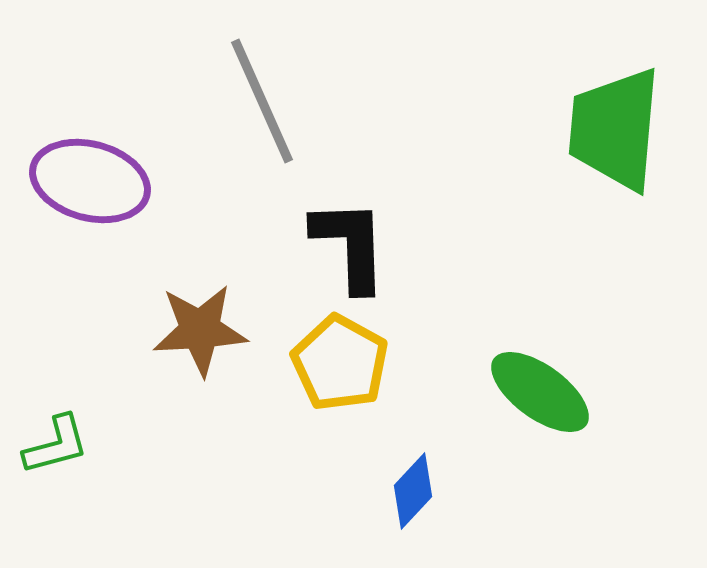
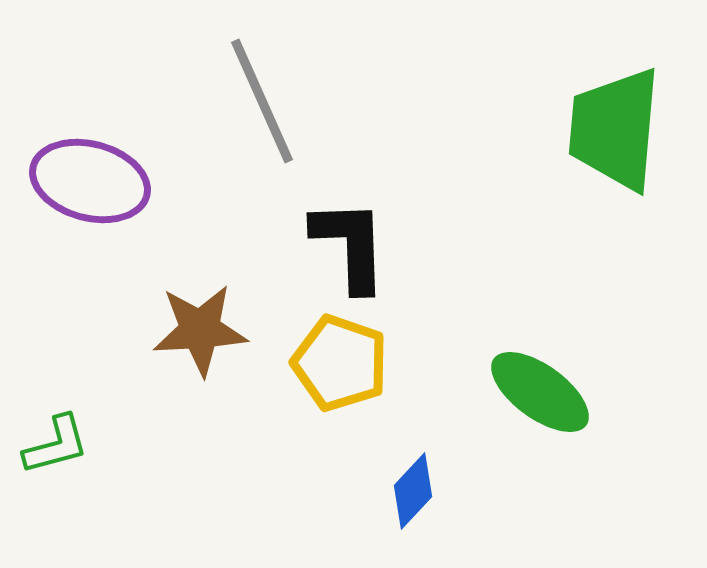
yellow pentagon: rotated 10 degrees counterclockwise
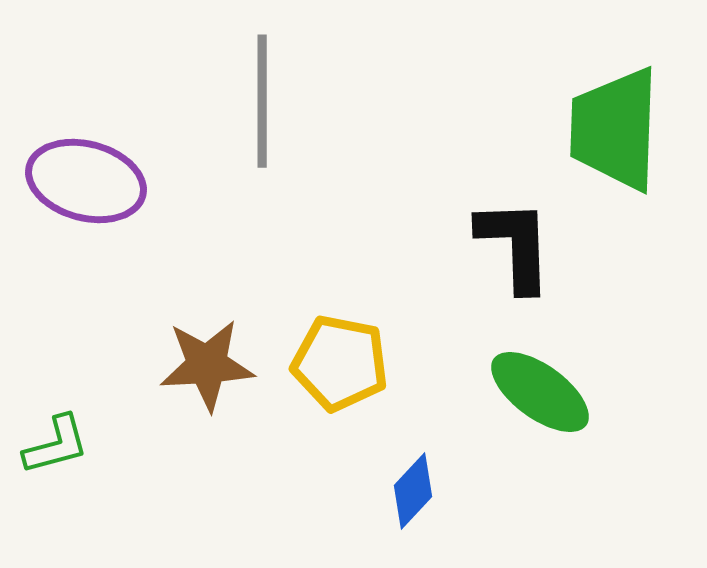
gray line: rotated 24 degrees clockwise
green trapezoid: rotated 3 degrees counterclockwise
purple ellipse: moved 4 px left
black L-shape: moved 165 px right
brown star: moved 7 px right, 35 px down
yellow pentagon: rotated 8 degrees counterclockwise
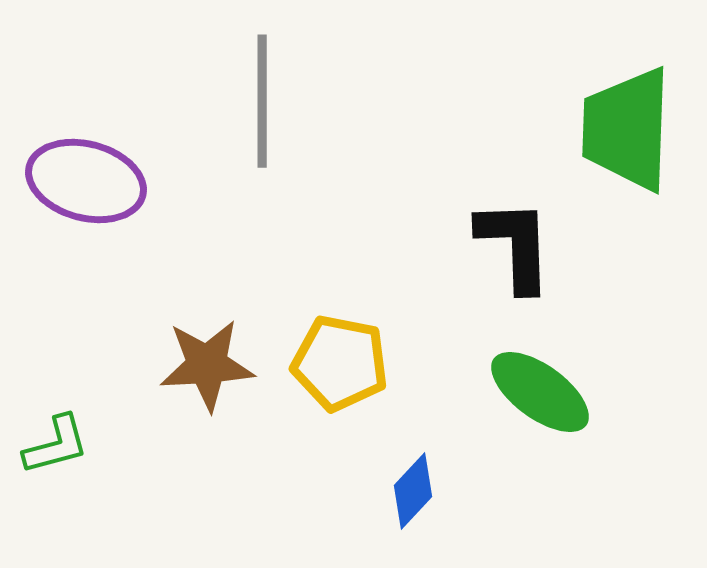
green trapezoid: moved 12 px right
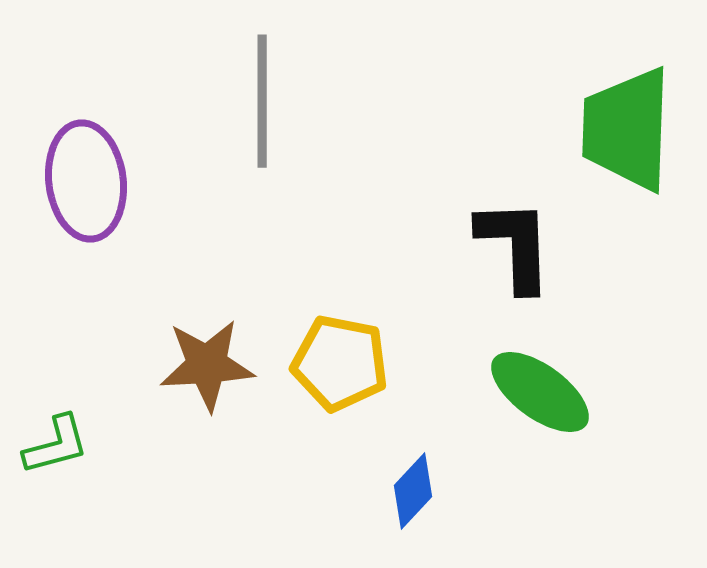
purple ellipse: rotated 68 degrees clockwise
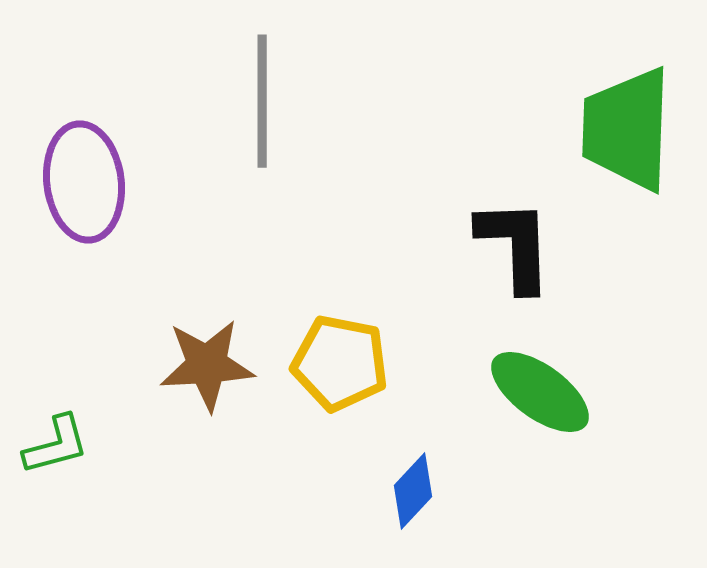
purple ellipse: moved 2 px left, 1 px down
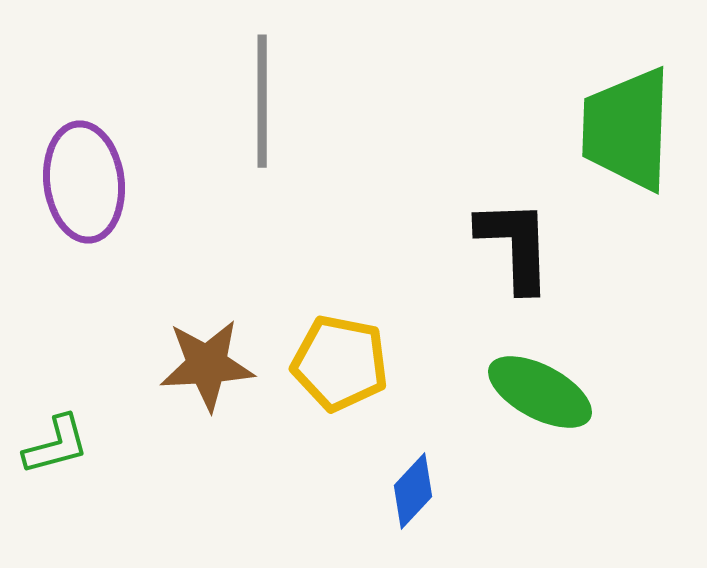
green ellipse: rotated 8 degrees counterclockwise
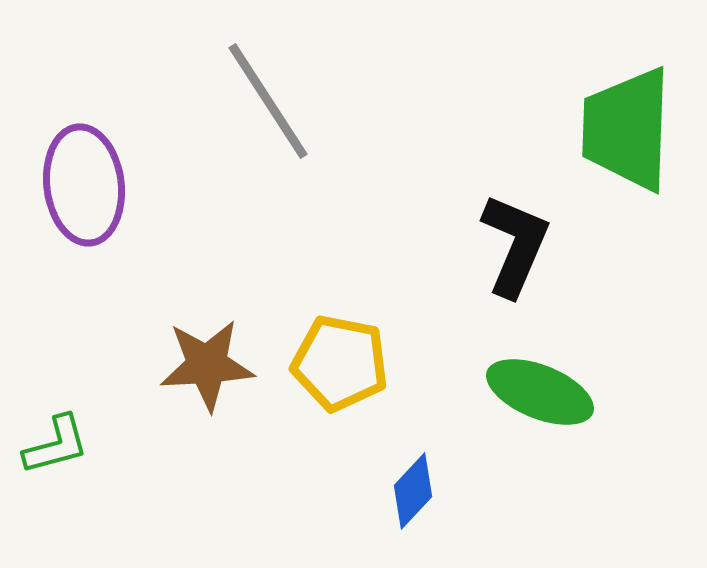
gray line: moved 6 px right; rotated 33 degrees counterclockwise
purple ellipse: moved 3 px down
black L-shape: rotated 25 degrees clockwise
green ellipse: rotated 6 degrees counterclockwise
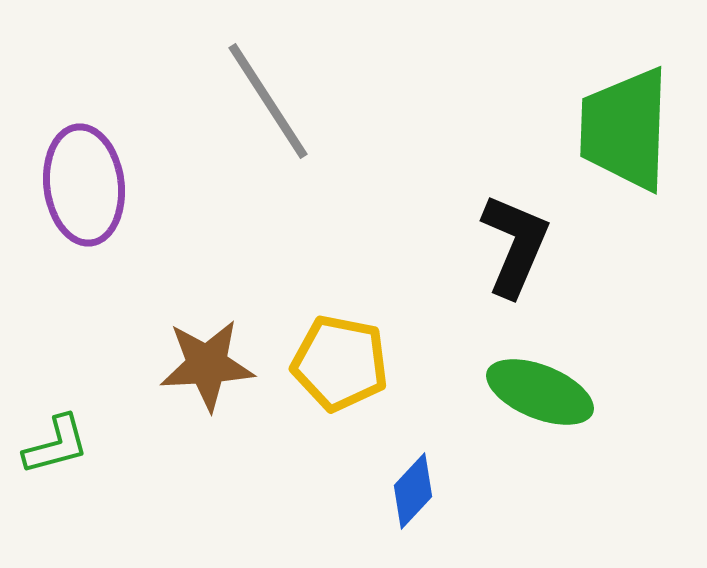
green trapezoid: moved 2 px left
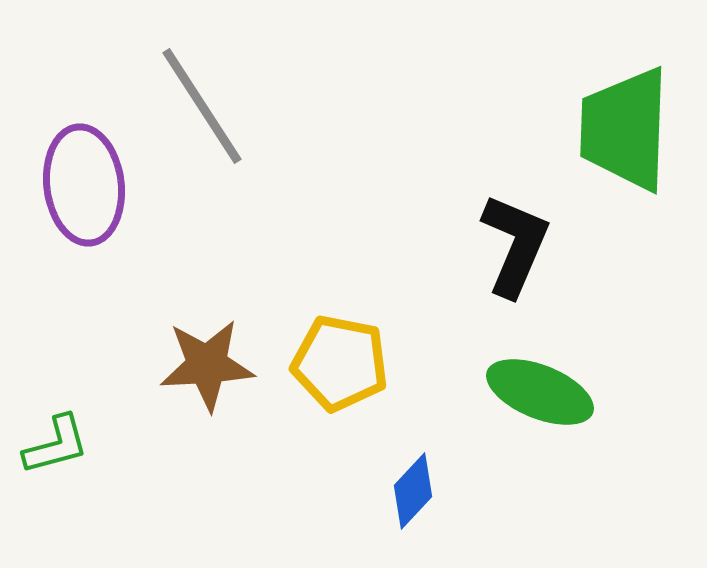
gray line: moved 66 px left, 5 px down
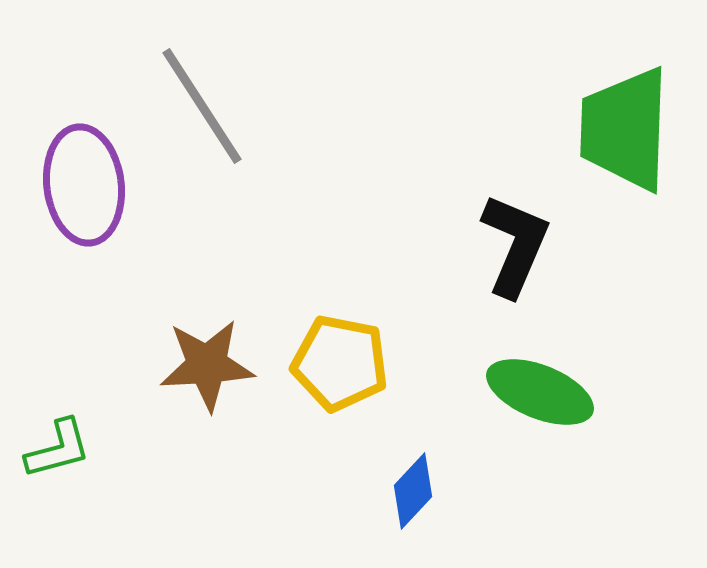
green L-shape: moved 2 px right, 4 px down
